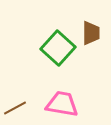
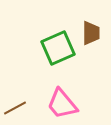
green square: rotated 24 degrees clockwise
pink trapezoid: rotated 140 degrees counterclockwise
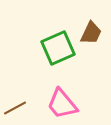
brown trapezoid: rotated 25 degrees clockwise
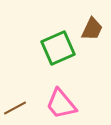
brown trapezoid: moved 1 px right, 4 px up
pink trapezoid: moved 1 px left
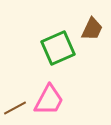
pink trapezoid: moved 12 px left, 4 px up; rotated 112 degrees counterclockwise
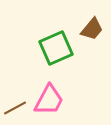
brown trapezoid: rotated 15 degrees clockwise
green square: moved 2 px left
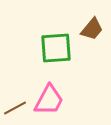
green square: rotated 20 degrees clockwise
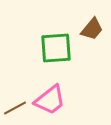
pink trapezoid: moved 1 px right; rotated 24 degrees clockwise
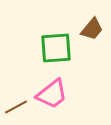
pink trapezoid: moved 2 px right, 6 px up
brown line: moved 1 px right, 1 px up
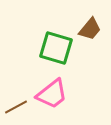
brown trapezoid: moved 2 px left
green square: rotated 20 degrees clockwise
